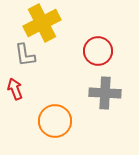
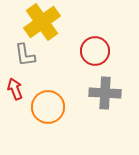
yellow cross: moved 1 px up; rotated 9 degrees counterclockwise
red circle: moved 3 px left
orange circle: moved 7 px left, 14 px up
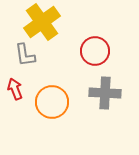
orange circle: moved 4 px right, 5 px up
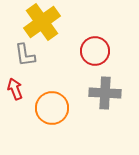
orange circle: moved 6 px down
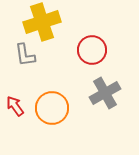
yellow cross: rotated 18 degrees clockwise
red circle: moved 3 px left, 1 px up
red arrow: moved 17 px down; rotated 15 degrees counterclockwise
gray cross: rotated 32 degrees counterclockwise
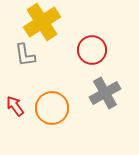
yellow cross: rotated 15 degrees counterclockwise
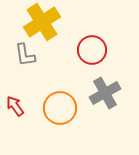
orange circle: moved 8 px right
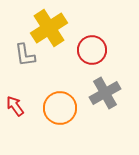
yellow cross: moved 7 px right, 6 px down
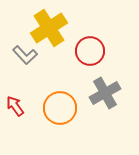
red circle: moved 2 px left, 1 px down
gray L-shape: rotated 35 degrees counterclockwise
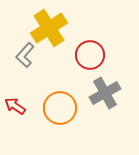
red circle: moved 4 px down
gray L-shape: rotated 85 degrees clockwise
red arrow: rotated 20 degrees counterclockwise
